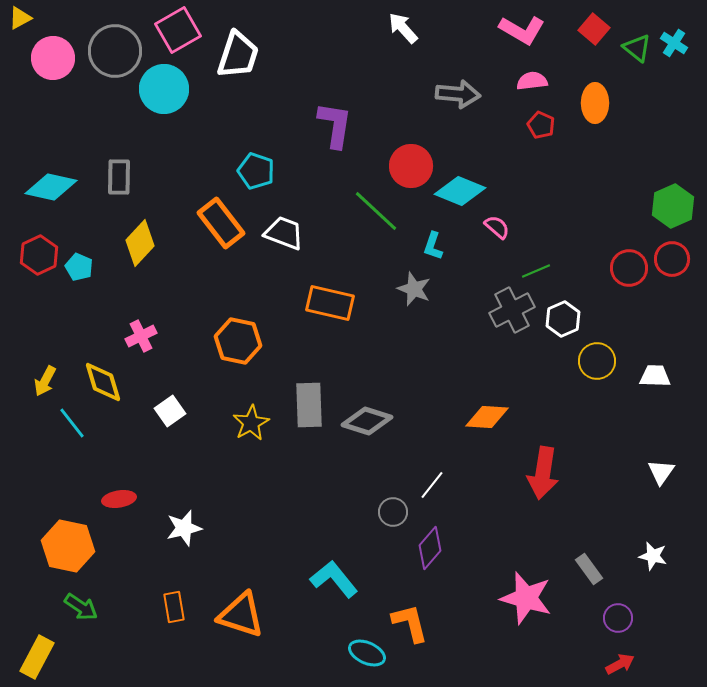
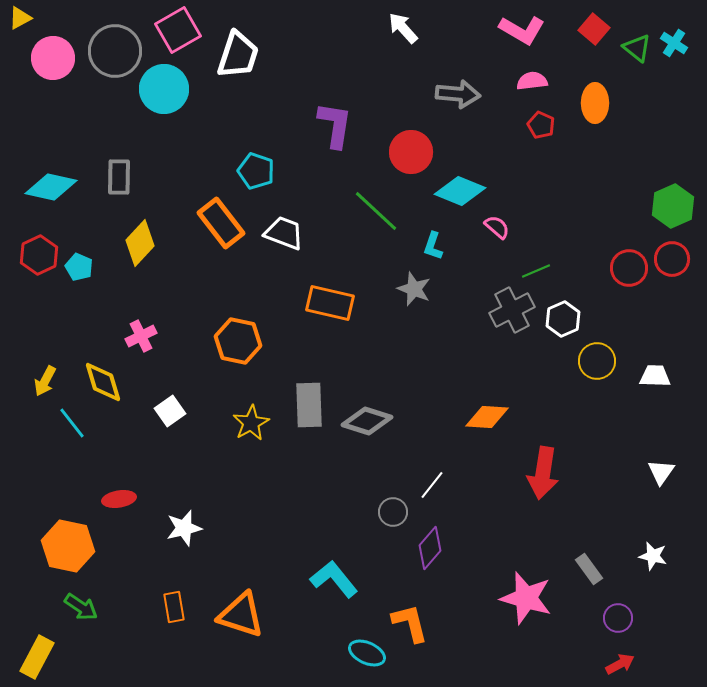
red circle at (411, 166): moved 14 px up
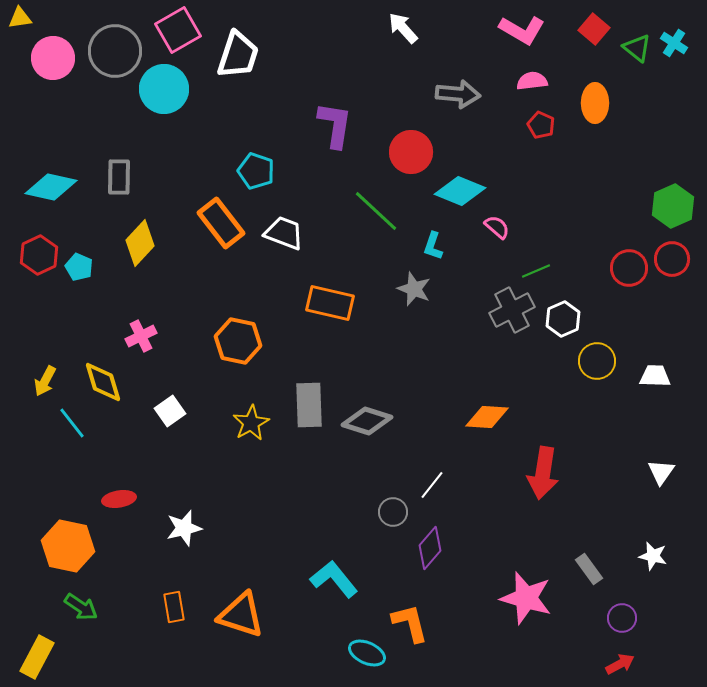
yellow triangle at (20, 18): rotated 20 degrees clockwise
purple circle at (618, 618): moved 4 px right
